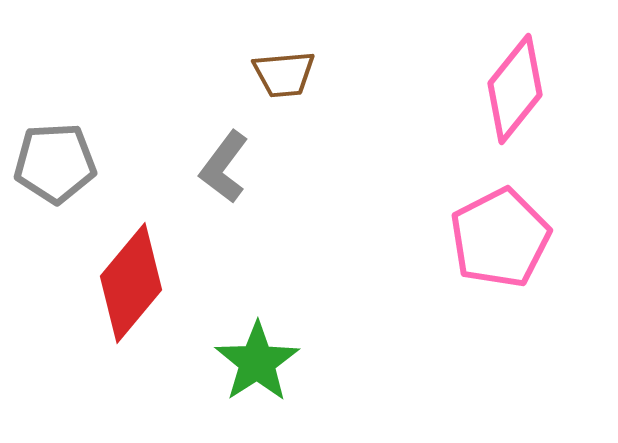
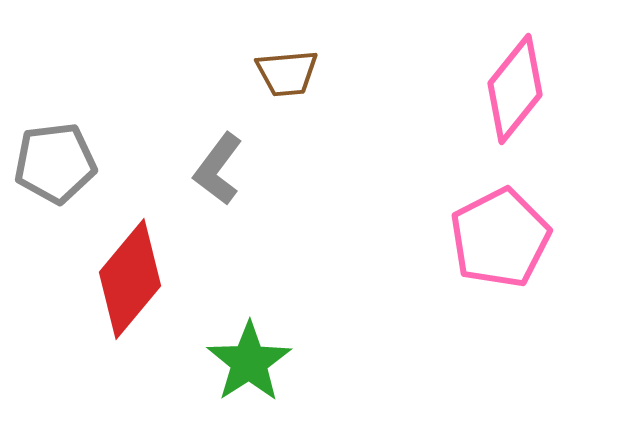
brown trapezoid: moved 3 px right, 1 px up
gray pentagon: rotated 4 degrees counterclockwise
gray L-shape: moved 6 px left, 2 px down
red diamond: moved 1 px left, 4 px up
green star: moved 8 px left
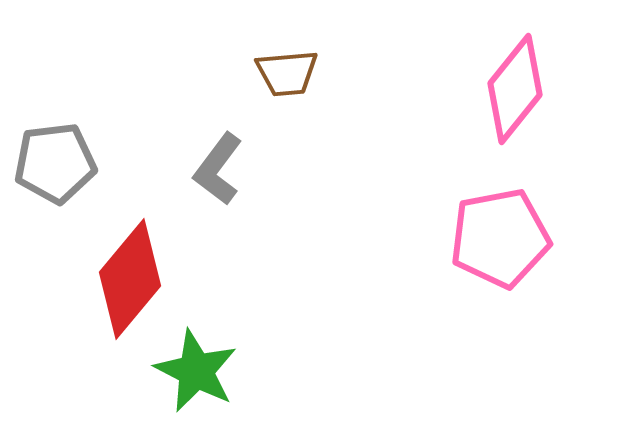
pink pentagon: rotated 16 degrees clockwise
green star: moved 53 px left, 9 px down; rotated 12 degrees counterclockwise
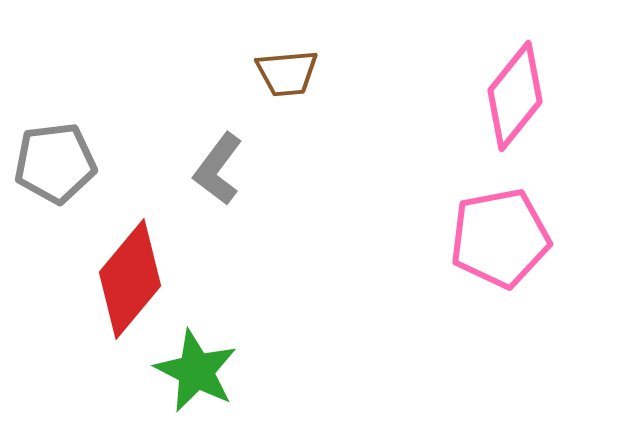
pink diamond: moved 7 px down
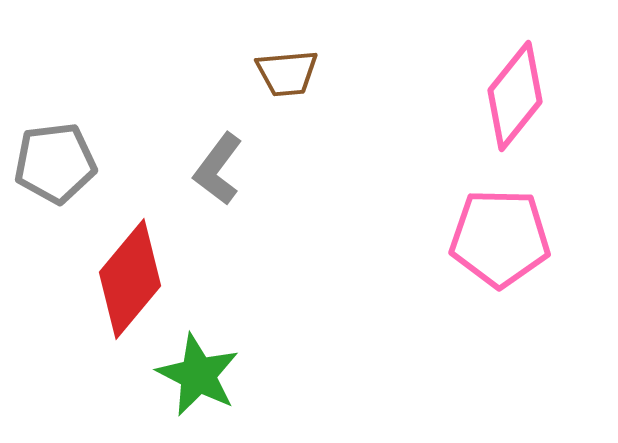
pink pentagon: rotated 12 degrees clockwise
green star: moved 2 px right, 4 px down
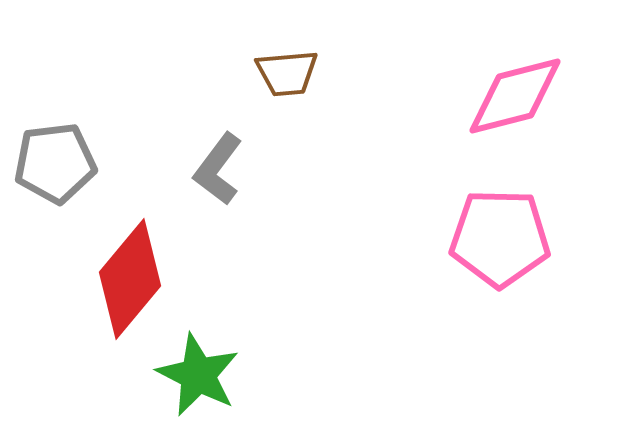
pink diamond: rotated 37 degrees clockwise
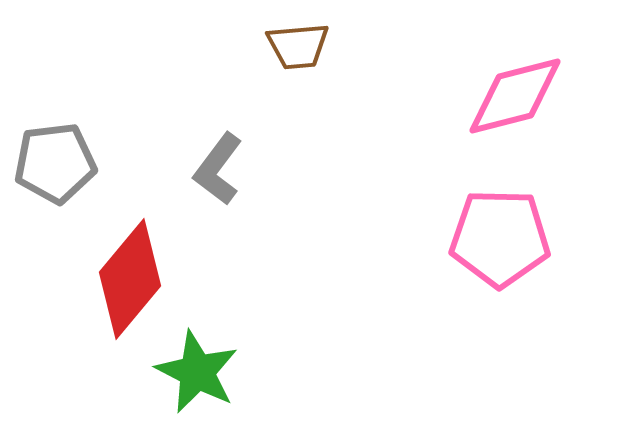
brown trapezoid: moved 11 px right, 27 px up
green star: moved 1 px left, 3 px up
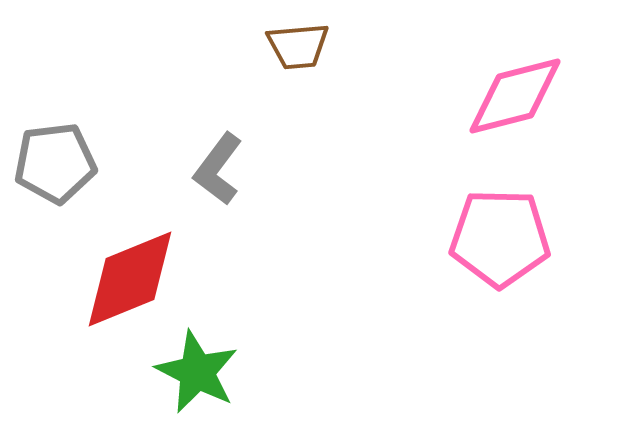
red diamond: rotated 28 degrees clockwise
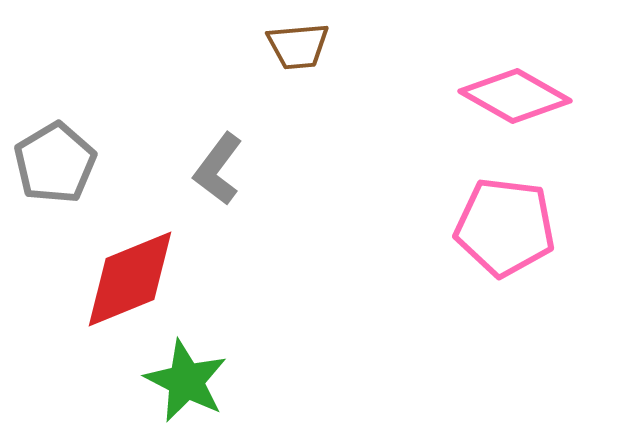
pink diamond: rotated 44 degrees clockwise
gray pentagon: rotated 24 degrees counterclockwise
pink pentagon: moved 5 px right, 11 px up; rotated 6 degrees clockwise
green star: moved 11 px left, 9 px down
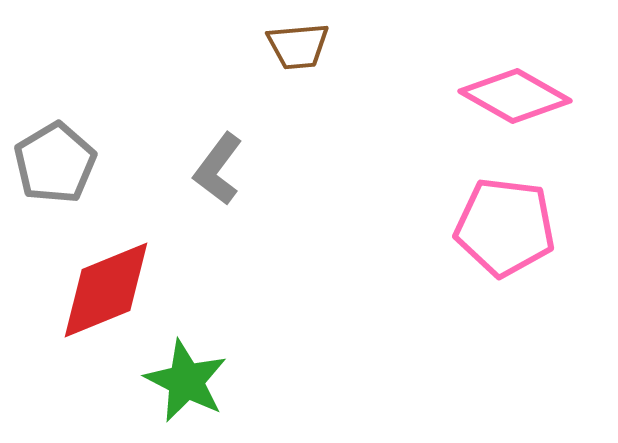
red diamond: moved 24 px left, 11 px down
